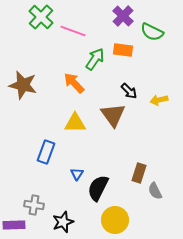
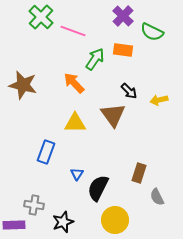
gray semicircle: moved 2 px right, 6 px down
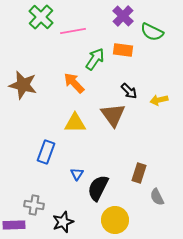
pink line: rotated 30 degrees counterclockwise
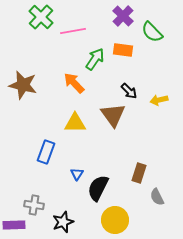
green semicircle: rotated 20 degrees clockwise
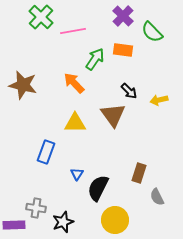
gray cross: moved 2 px right, 3 px down
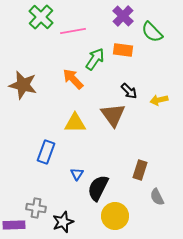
orange arrow: moved 1 px left, 4 px up
brown rectangle: moved 1 px right, 3 px up
yellow circle: moved 4 px up
